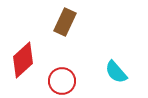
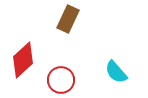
brown rectangle: moved 3 px right, 3 px up
red circle: moved 1 px left, 1 px up
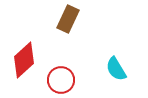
red diamond: moved 1 px right
cyan semicircle: moved 3 px up; rotated 10 degrees clockwise
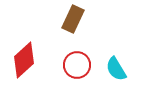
brown rectangle: moved 5 px right
red circle: moved 16 px right, 15 px up
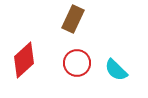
red circle: moved 2 px up
cyan semicircle: moved 1 px down; rotated 15 degrees counterclockwise
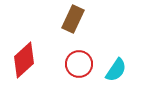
red circle: moved 2 px right, 1 px down
cyan semicircle: rotated 100 degrees counterclockwise
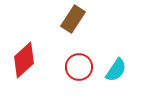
brown rectangle: rotated 8 degrees clockwise
red circle: moved 3 px down
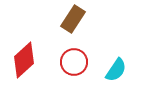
red circle: moved 5 px left, 5 px up
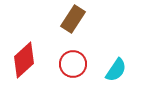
red circle: moved 1 px left, 2 px down
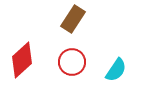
red diamond: moved 2 px left
red circle: moved 1 px left, 2 px up
